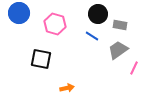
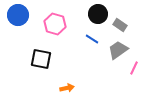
blue circle: moved 1 px left, 2 px down
gray rectangle: rotated 24 degrees clockwise
blue line: moved 3 px down
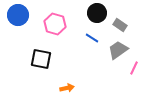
black circle: moved 1 px left, 1 px up
blue line: moved 1 px up
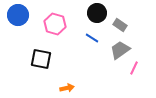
gray trapezoid: moved 2 px right
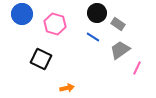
blue circle: moved 4 px right, 1 px up
gray rectangle: moved 2 px left, 1 px up
blue line: moved 1 px right, 1 px up
black square: rotated 15 degrees clockwise
pink line: moved 3 px right
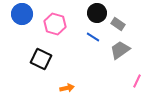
pink line: moved 13 px down
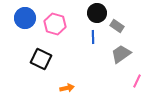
blue circle: moved 3 px right, 4 px down
gray rectangle: moved 1 px left, 2 px down
blue line: rotated 56 degrees clockwise
gray trapezoid: moved 1 px right, 4 px down
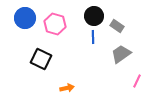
black circle: moved 3 px left, 3 px down
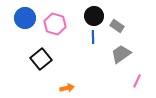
black square: rotated 25 degrees clockwise
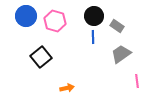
blue circle: moved 1 px right, 2 px up
pink hexagon: moved 3 px up
black square: moved 2 px up
pink line: rotated 32 degrees counterclockwise
